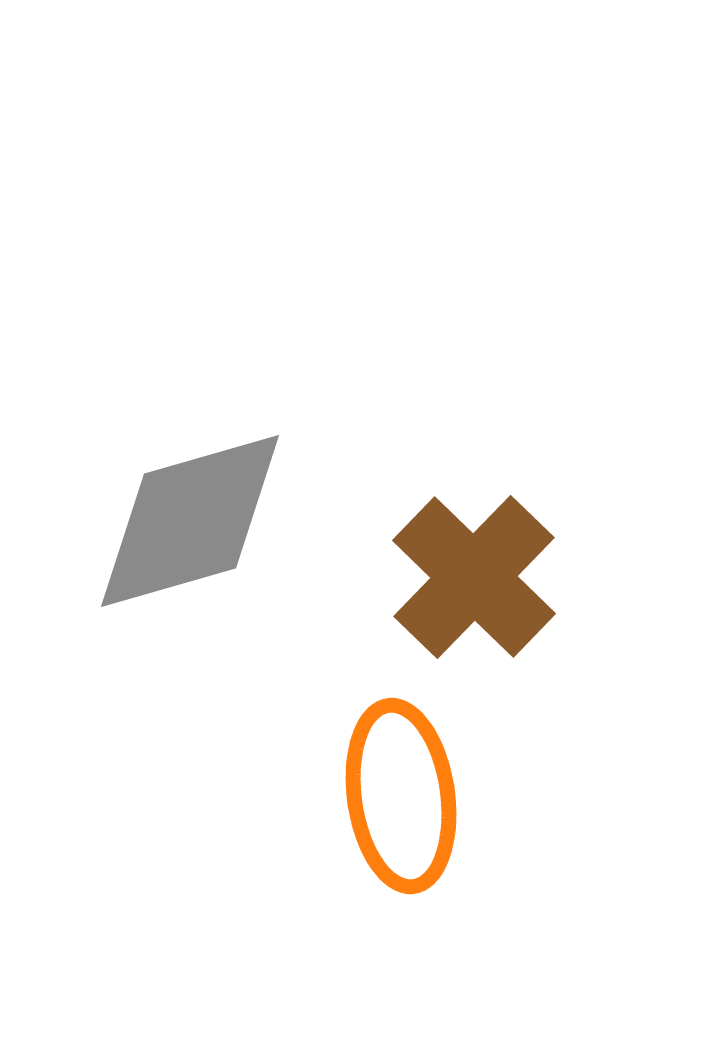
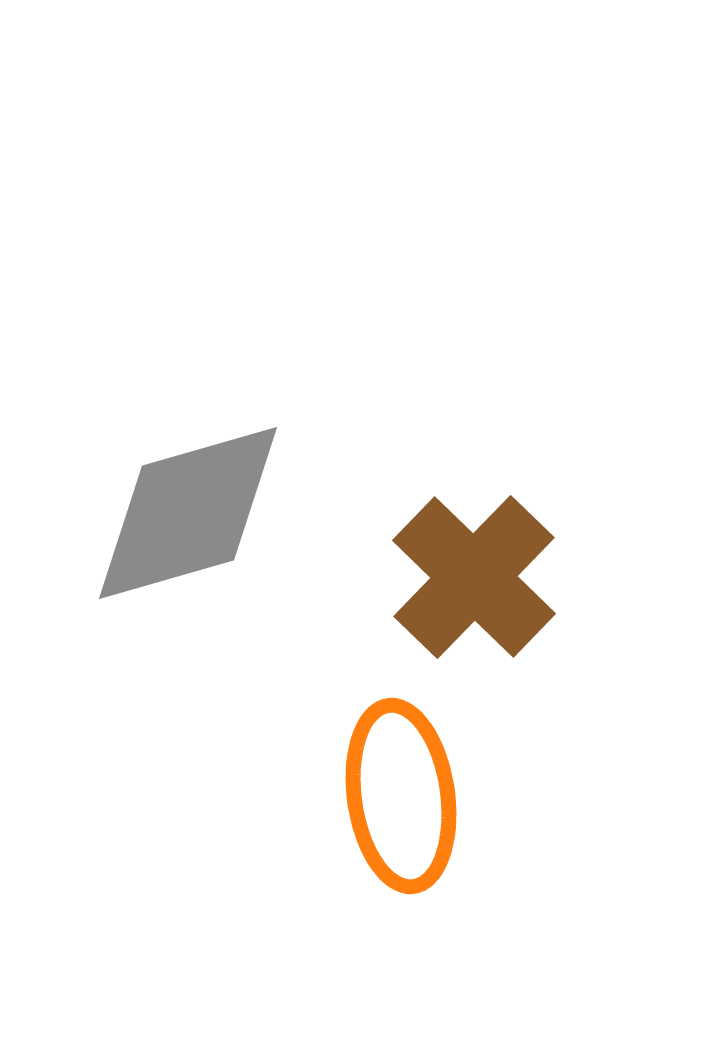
gray diamond: moved 2 px left, 8 px up
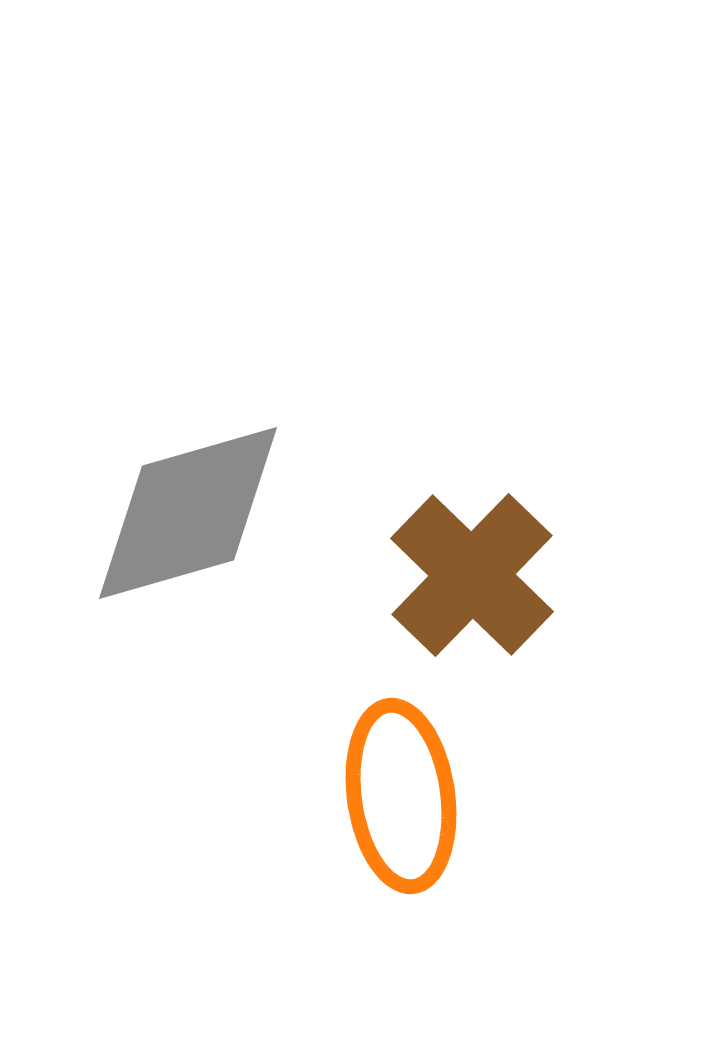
brown cross: moved 2 px left, 2 px up
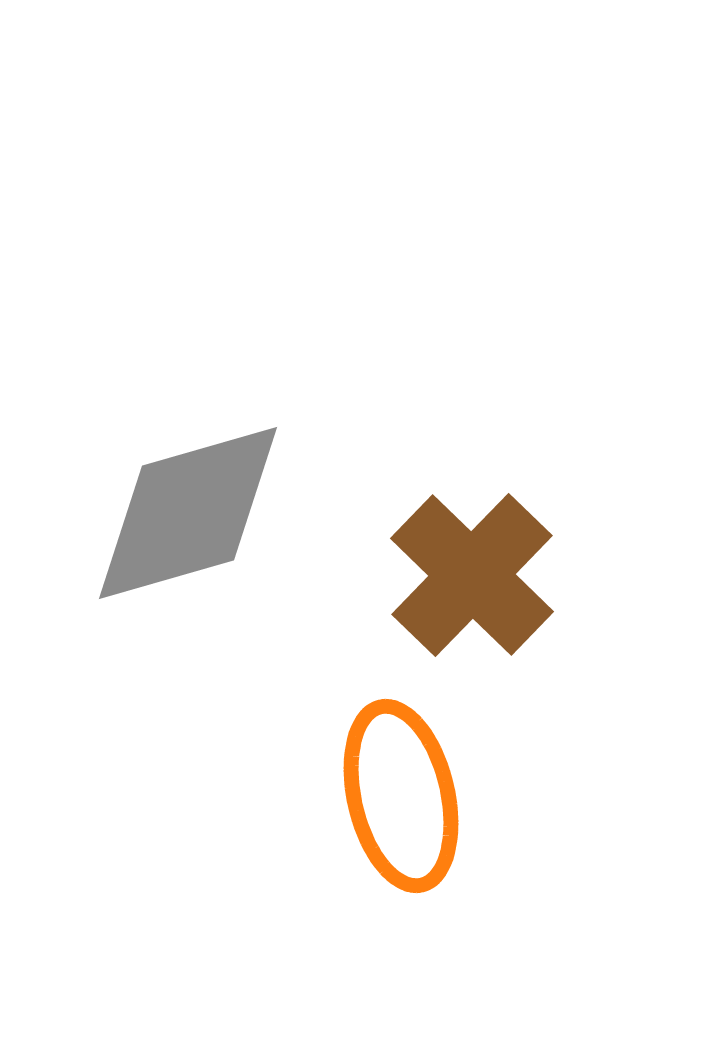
orange ellipse: rotated 5 degrees counterclockwise
